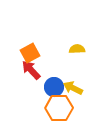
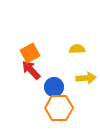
yellow arrow: moved 13 px right, 10 px up; rotated 150 degrees clockwise
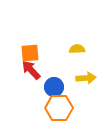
orange square: rotated 24 degrees clockwise
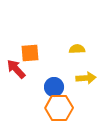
red arrow: moved 15 px left, 1 px up
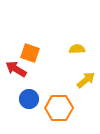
orange square: rotated 24 degrees clockwise
red arrow: rotated 15 degrees counterclockwise
yellow arrow: moved 2 px down; rotated 36 degrees counterclockwise
blue circle: moved 25 px left, 12 px down
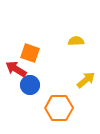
yellow semicircle: moved 1 px left, 8 px up
blue circle: moved 1 px right, 14 px up
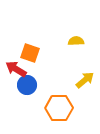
yellow arrow: moved 1 px left
blue circle: moved 3 px left
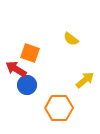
yellow semicircle: moved 5 px left, 2 px up; rotated 140 degrees counterclockwise
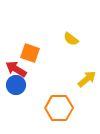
yellow arrow: moved 2 px right, 1 px up
blue circle: moved 11 px left
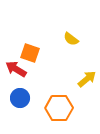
blue circle: moved 4 px right, 13 px down
